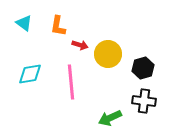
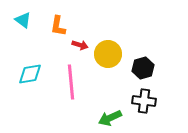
cyan triangle: moved 1 px left, 3 px up
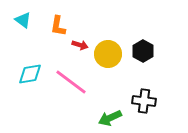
black hexagon: moved 17 px up; rotated 15 degrees counterclockwise
pink line: rotated 48 degrees counterclockwise
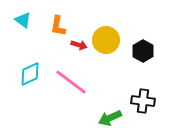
red arrow: moved 1 px left
yellow circle: moved 2 px left, 14 px up
cyan diamond: rotated 15 degrees counterclockwise
black cross: moved 1 px left
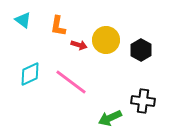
black hexagon: moved 2 px left, 1 px up
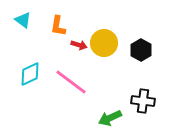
yellow circle: moved 2 px left, 3 px down
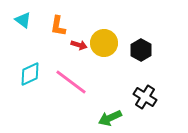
black cross: moved 2 px right, 4 px up; rotated 25 degrees clockwise
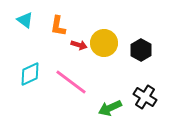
cyan triangle: moved 2 px right
green arrow: moved 10 px up
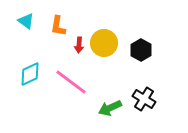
cyan triangle: moved 1 px right, 1 px down
red arrow: rotated 77 degrees clockwise
black cross: moved 1 px left, 2 px down
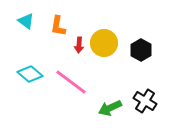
cyan diamond: rotated 65 degrees clockwise
black cross: moved 1 px right, 2 px down
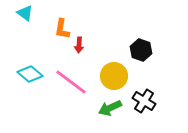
cyan triangle: moved 1 px left, 8 px up
orange L-shape: moved 4 px right, 3 px down
yellow circle: moved 10 px right, 33 px down
black hexagon: rotated 10 degrees counterclockwise
black cross: moved 1 px left
